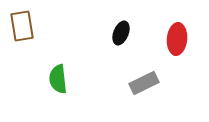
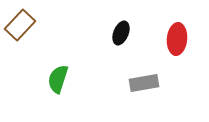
brown rectangle: moved 2 px left, 1 px up; rotated 52 degrees clockwise
green semicircle: rotated 24 degrees clockwise
gray rectangle: rotated 16 degrees clockwise
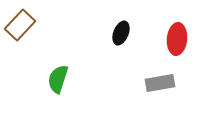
gray rectangle: moved 16 px right
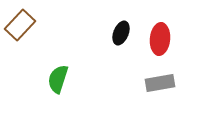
red ellipse: moved 17 px left
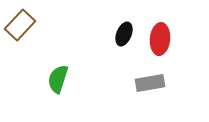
black ellipse: moved 3 px right, 1 px down
gray rectangle: moved 10 px left
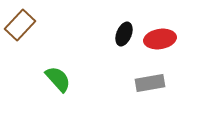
red ellipse: rotated 76 degrees clockwise
green semicircle: rotated 120 degrees clockwise
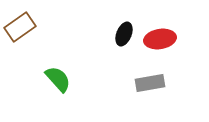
brown rectangle: moved 2 px down; rotated 12 degrees clockwise
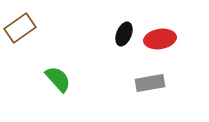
brown rectangle: moved 1 px down
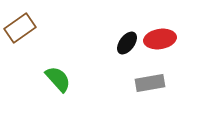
black ellipse: moved 3 px right, 9 px down; rotated 15 degrees clockwise
